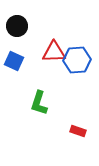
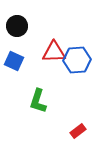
green L-shape: moved 1 px left, 2 px up
red rectangle: rotated 56 degrees counterclockwise
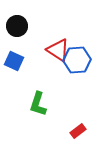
red triangle: moved 4 px right, 2 px up; rotated 35 degrees clockwise
green L-shape: moved 3 px down
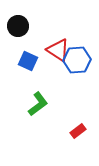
black circle: moved 1 px right
blue square: moved 14 px right
green L-shape: rotated 145 degrees counterclockwise
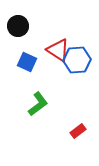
blue square: moved 1 px left, 1 px down
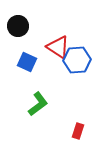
red triangle: moved 3 px up
red rectangle: rotated 35 degrees counterclockwise
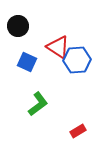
red rectangle: rotated 42 degrees clockwise
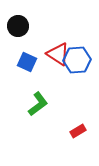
red triangle: moved 7 px down
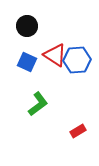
black circle: moved 9 px right
red triangle: moved 3 px left, 1 px down
